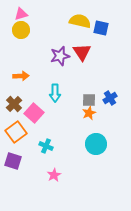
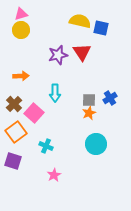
purple star: moved 2 px left, 1 px up
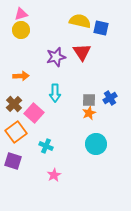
purple star: moved 2 px left, 2 px down
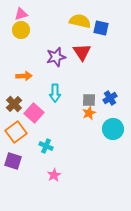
orange arrow: moved 3 px right
cyan circle: moved 17 px right, 15 px up
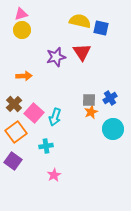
yellow circle: moved 1 px right
cyan arrow: moved 24 px down; rotated 18 degrees clockwise
orange star: moved 2 px right, 1 px up
cyan cross: rotated 32 degrees counterclockwise
purple square: rotated 18 degrees clockwise
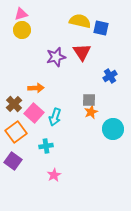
orange arrow: moved 12 px right, 12 px down
blue cross: moved 22 px up
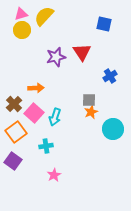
yellow semicircle: moved 36 px left, 5 px up; rotated 60 degrees counterclockwise
blue square: moved 3 px right, 4 px up
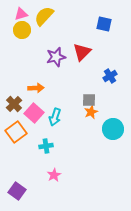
red triangle: rotated 18 degrees clockwise
purple square: moved 4 px right, 30 px down
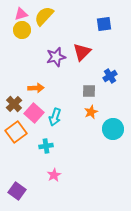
blue square: rotated 21 degrees counterclockwise
gray square: moved 9 px up
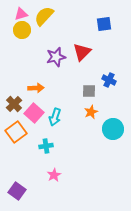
blue cross: moved 1 px left, 4 px down; rotated 32 degrees counterclockwise
